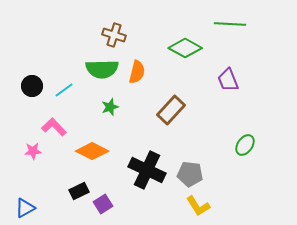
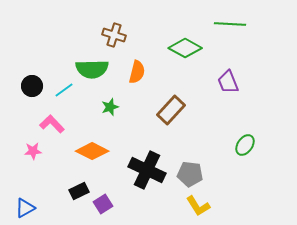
green semicircle: moved 10 px left
purple trapezoid: moved 2 px down
pink L-shape: moved 2 px left, 3 px up
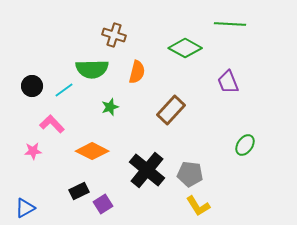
black cross: rotated 15 degrees clockwise
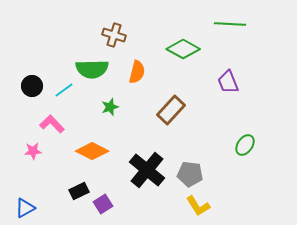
green diamond: moved 2 px left, 1 px down
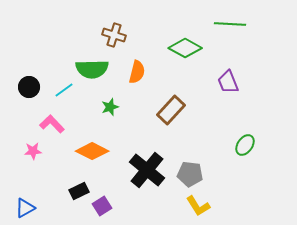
green diamond: moved 2 px right, 1 px up
black circle: moved 3 px left, 1 px down
purple square: moved 1 px left, 2 px down
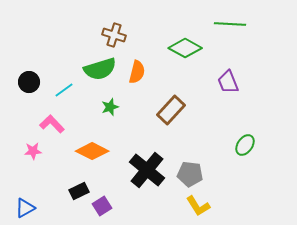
green semicircle: moved 8 px right; rotated 16 degrees counterclockwise
black circle: moved 5 px up
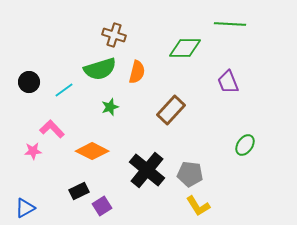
green diamond: rotated 28 degrees counterclockwise
pink L-shape: moved 5 px down
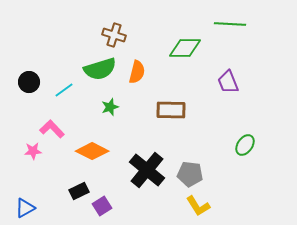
brown rectangle: rotated 48 degrees clockwise
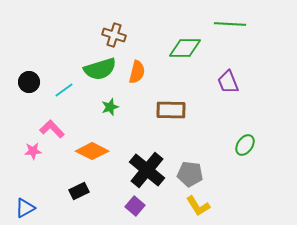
purple square: moved 33 px right; rotated 18 degrees counterclockwise
